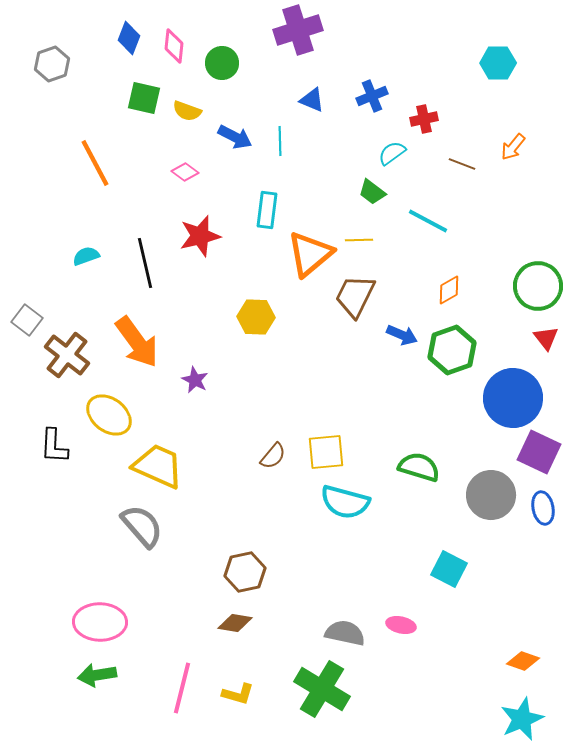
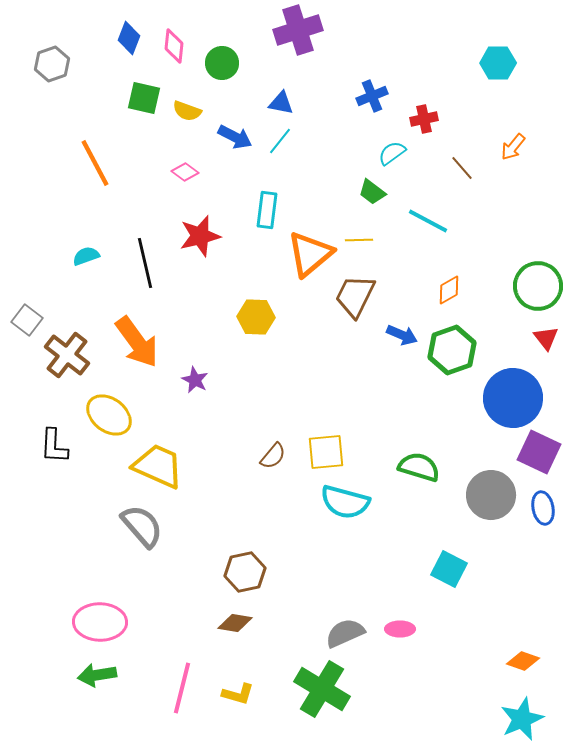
blue triangle at (312, 100): moved 31 px left, 3 px down; rotated 12 degrees counterclockwise
cyan line at (280, 141): rotated 40 degrees clockwise
brown line at (462, 164): moved 4 px down; rotated 28 degrees clockwise
pink ellipse at (401, 625): moved 1 px left, 4 px down; rotated 12 degrees counterclockwise
gray semicircle at (345, 633): rotated 36 degrees counterclockwise
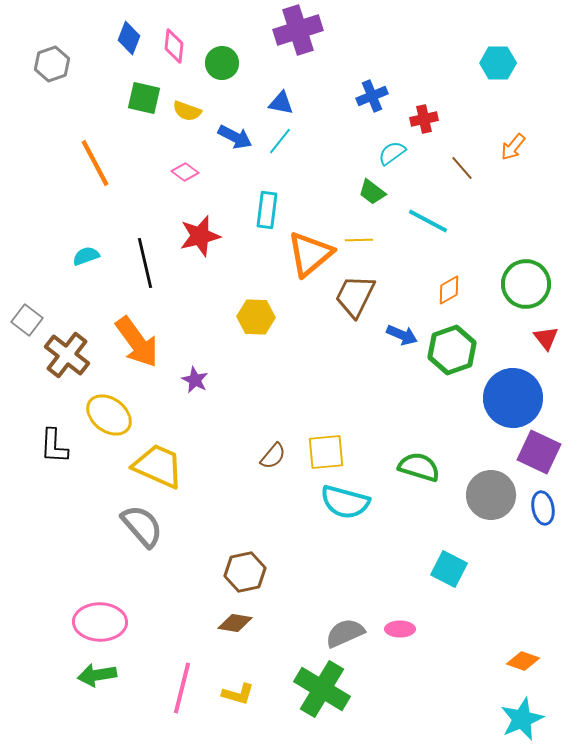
green circle at (538, 286): moved 12 px left, 2 px up
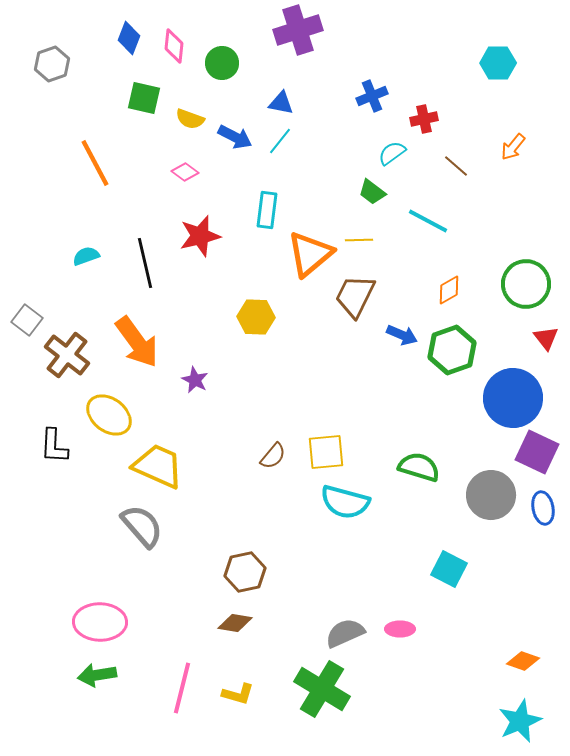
yellow semicircle at (187, 111): moved 3 px right, 8 px down
brown line at (462, 168): moved 6 px left, 2 px up; rotated 8 degrees counterclockwise
purple square at (539, 452): moved 2 px left
cyan star at (522, 719): moved 2 px left, 2 px down
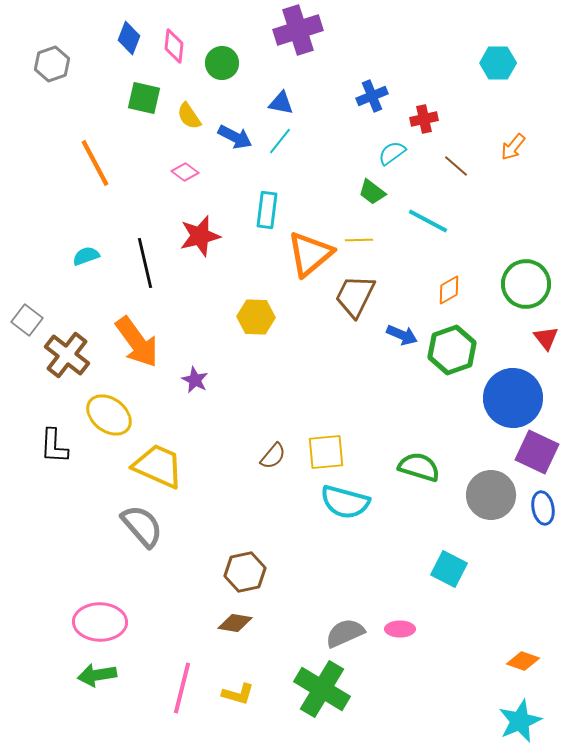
yellow semicircle at (190, 119): moved 1 px left, 3 px up; rotated 36 degrees clockwise
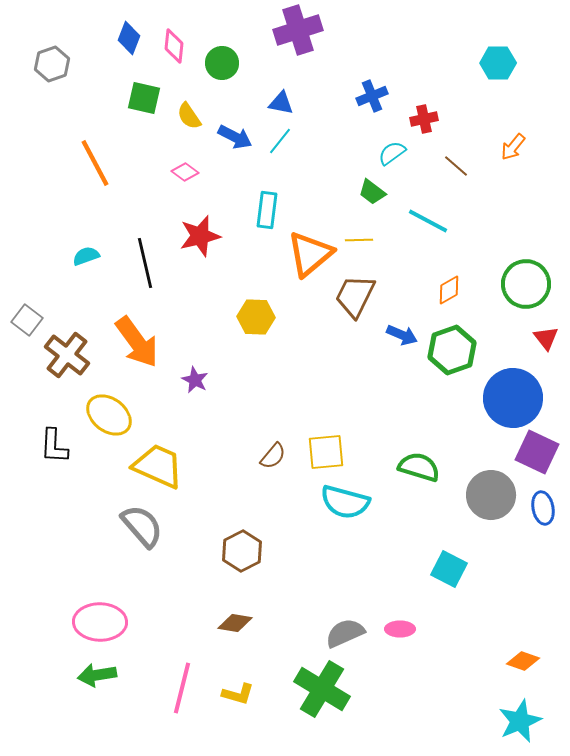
brown hexagon at (245, 572): moved 3 px left, 21 px up; rotated 15 degrees counterclockwise
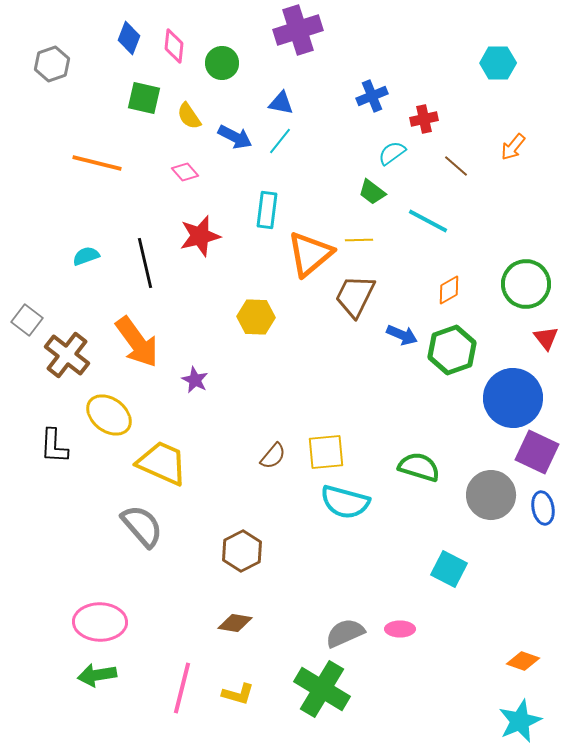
orange line at (95, 163): moved 2 px right; rotated 48 degrees counterclockwise
pink diamond at (185, 172): rotated 12 degrees clockwise
yellow trapezoid at (158, 466): moved 4 px right, 3 px up
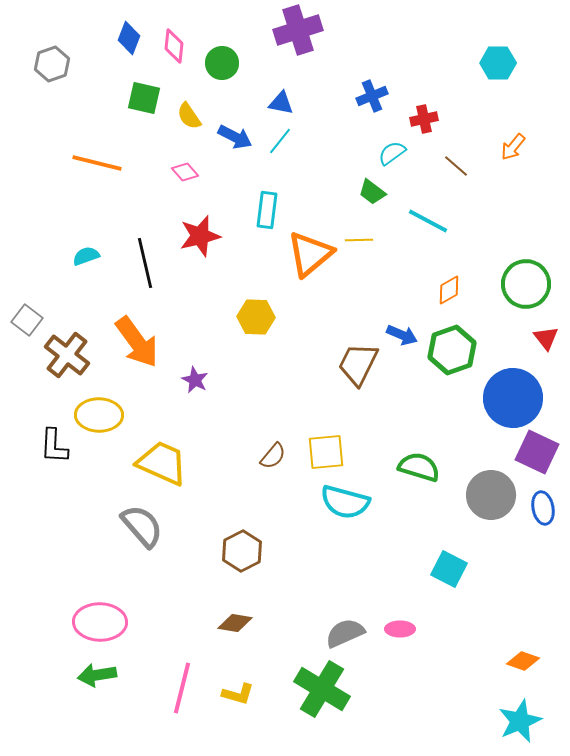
brown trapezoid at (355, 296): moved 3 px right, 68 px down
yellow ellipse at (109, 415): moved 10 px left; rotated 36 degrees counterclockwise
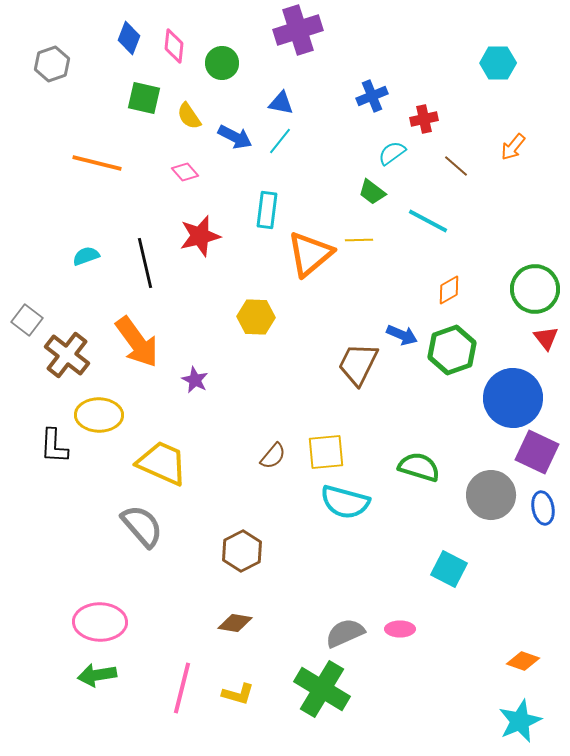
green circle at (526, 284): moved 9 px right, 5 px down
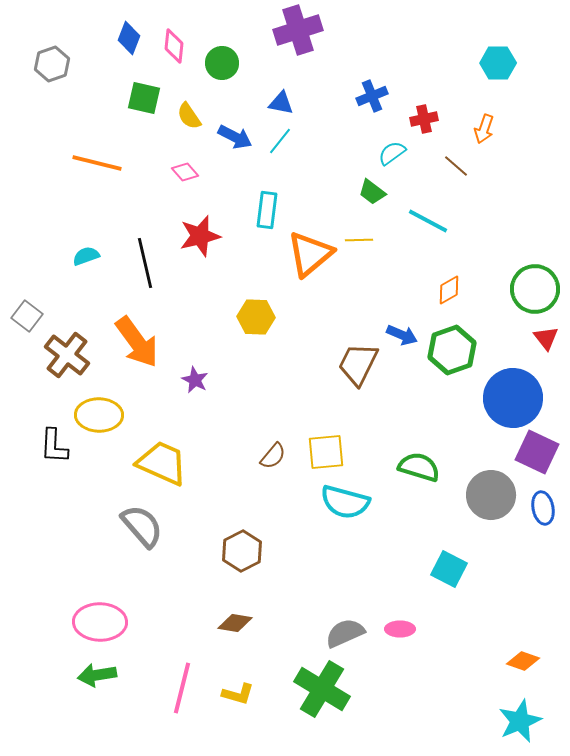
orange arrow at (513, 147): moved 29 px left, 18 px up; rotated 20 degrees counterclockwise
gray square at (27, 320): moved 4 px up
